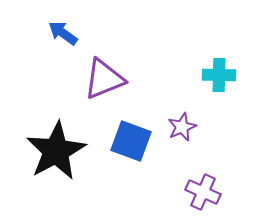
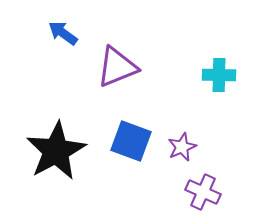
purple triangle: moved 13 px right, 12 px up
purple star: moved 20 px down
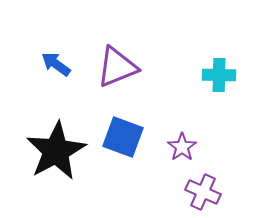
blue arrow: moved 7 px left, 31 px down
blue square: moved 8 px left, 4 px up
purple star: rotated 12 degrees counterclockwise
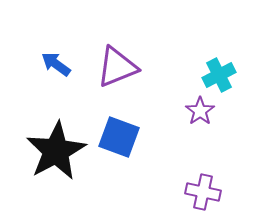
cyan cross: rotated 28 degrees counterclockwise
blue square: moved 4 px left
purple star: moved 18 px right, 36 px up
purple cross: rotated 12 degrees counterclockwise
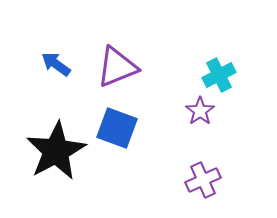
blue square: moved 2 px left, 9 px up
purple cross: moved 12 px up; rotated 36 degrees counterclockwise
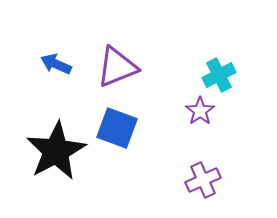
blue arrow: rotated 12 degrees counterclockwise
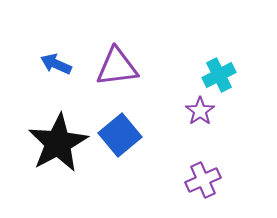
purple triangle: rotated 15 degrees clockwise
blue square: moved 3 px right, 7 px down; rotated 30 degrees clockwise
black star: moved 2 px right, 8 px up
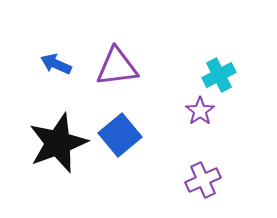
black star: rotated 8 degrees clockwise
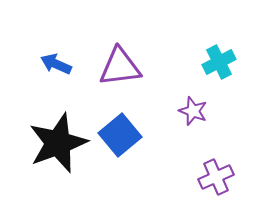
purple triangle: moved 3 px right
cyan cross: moved 13 px up
purple star: moved 7 px left; rotated 16 degrees counterclockwise
purple cross: moved 13 px right, 3 px up
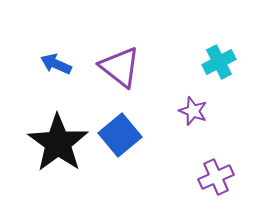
purple triangle: rotated 45 degrees clockwise
black star: rotated 16 degrees counterclockwise
